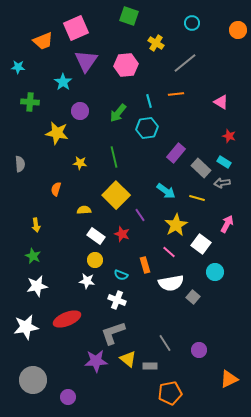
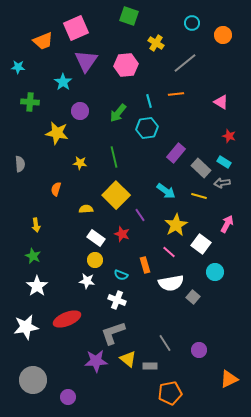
orange circle at (238, 30): moved 15 px left, 5 px down
yellow line at (197, 198): moved 2 px right, 2 px up
yellow semicircle at (84, 210): moved 2 px right, 1 px up
white rectangle at (96, 236): moved 2 px down
white star at (37, 286): rotated 25 degrees counterclockwise
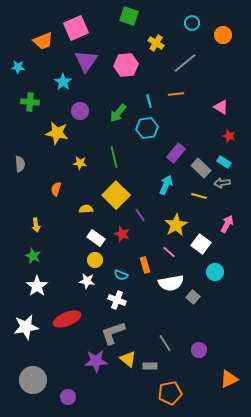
pink triangle at (221, 102): moved 5 px down
cyan arrow at (166, 191): moved 6 px up; rotated 102 degrees counterclockwise
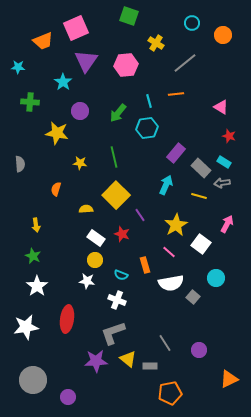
cyan circle at (215, 272): moved 1 px right, 6 px down
red ellipse at (67, 319): rotated 60 degrees counterclockwise
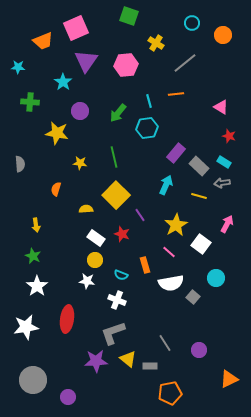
gray rectangle at (201, 168): moved 2 px left, 2 px up
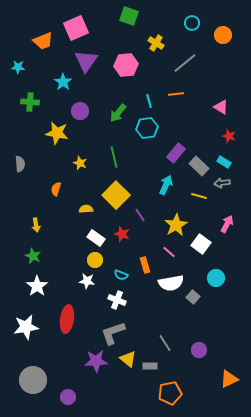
yellow star at (80, 163): rotated 16 degrees clockwise
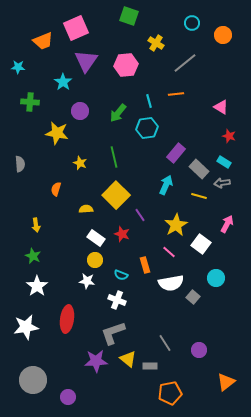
gray rectangle at (199, 166): moved 3 px down
orange triangle at (229, 379): moved 3 px left, 3 px down; rotated 12 degrees counterclockwise
